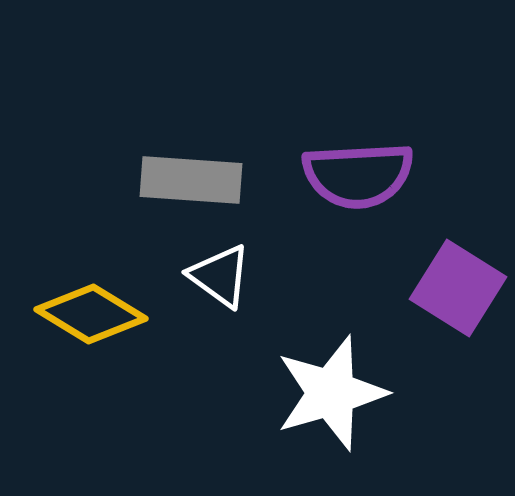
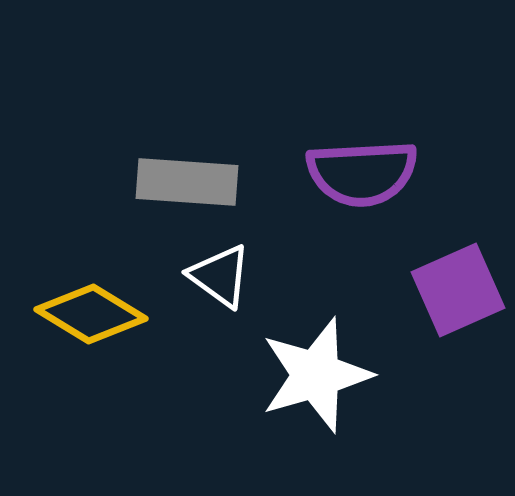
purple semicircle: moved 4 px right, 2 px up
gray rectangle: moved 4 px left, 2 px down
purple square: moved 2 px down; rotated 34 degrees clockwise
white star: moved 15 px left, 18 px up
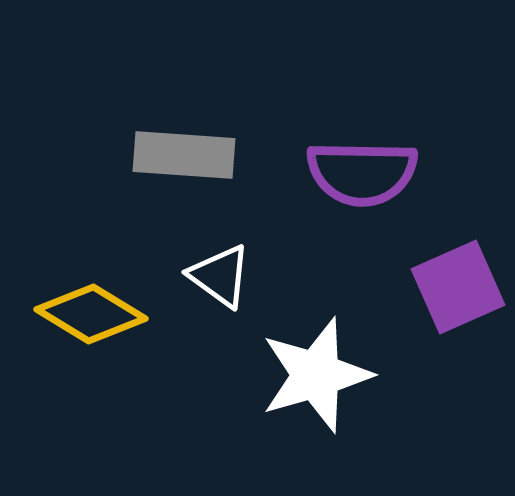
purple semicircle: rotated 4 degrees clockwise
gray rectangle: moved 3 px left, 27 px up
purple square: moved 3 px up
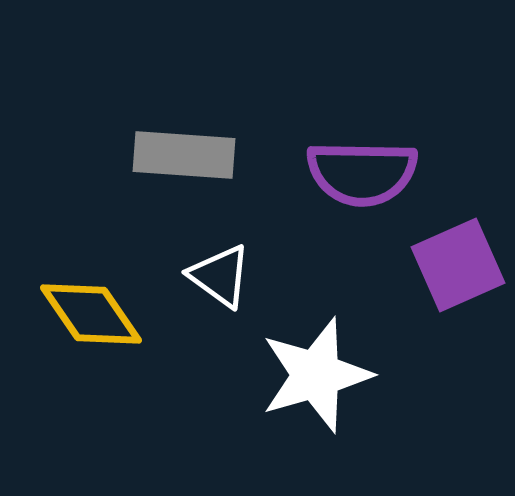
purple square: moved 22 px up
yellow diamond: rotated 24 degrees clockwise
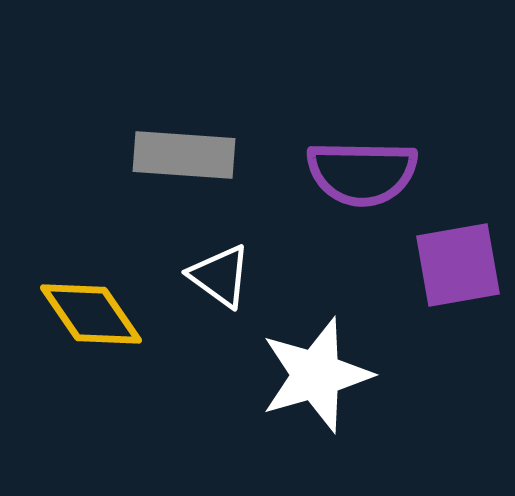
purple square: rotated 14 degrees clockwise
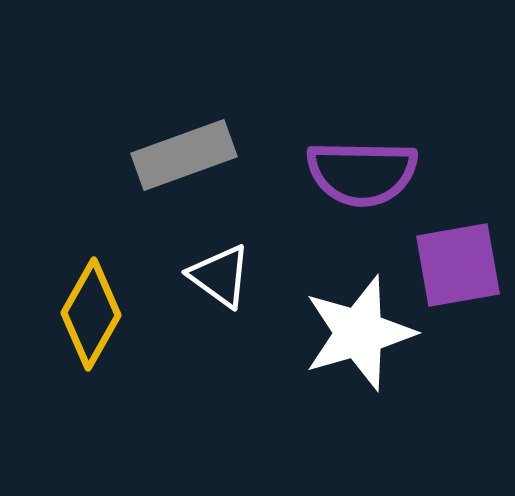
gray rectangle: rotated 24 degrees counterclockwise
yellow diamond: rotated 64 degrees clockwise
white star: moved 43 px right, 42 px up
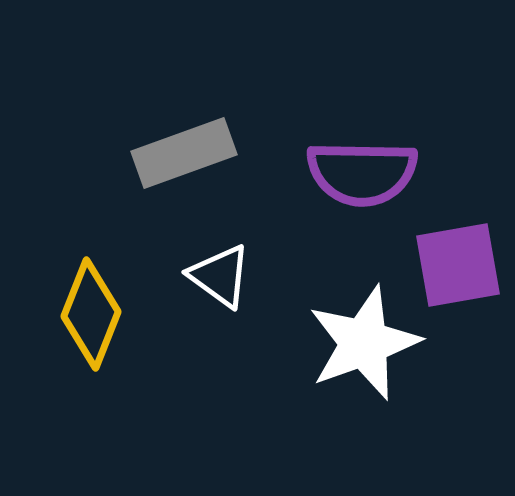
gray rectangle: moved 2 px up
yellow diamond: rotated 8 degrees counterclockwise
white star: moved 5 px right, 10 px down; rotated 4 degrees counterclockwise
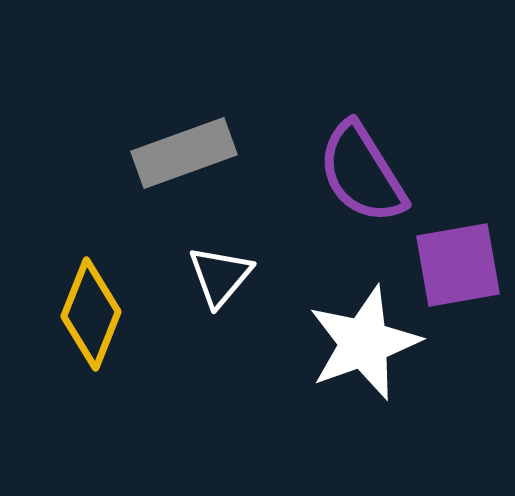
purple semicircle: rotated 57 degrees clockwise
white triangle: rotated 34 degrees clockwise
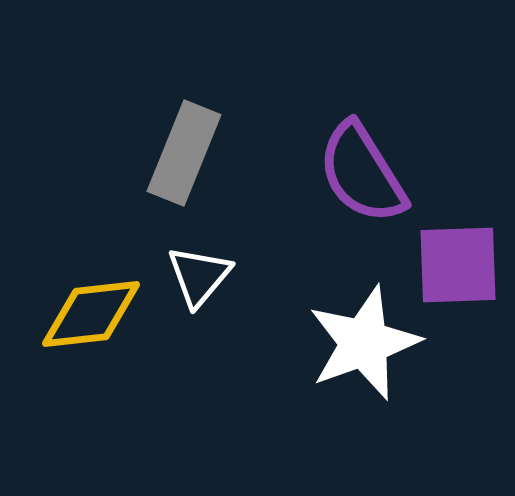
gray rectangle: rotated 48 degrees counterclockwise
purple square: rotated 8 degrees clockwise
white triangle: moved 21 px left
yellow diamond: rotated 62 degrees clockwise
